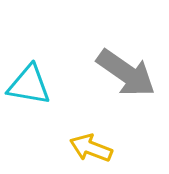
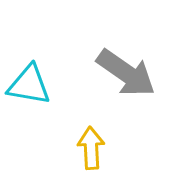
yellow arrow: rotated 66 degrees clockwise
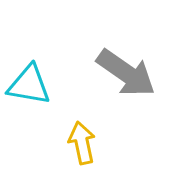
yellow arrow: moved 9 px left, 5 px up; rotated 9 degrees counterclockwise
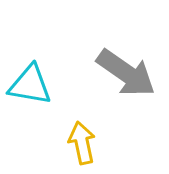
cyan triangle: moved 1 px right
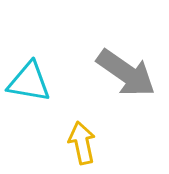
cyan triangle: moved 1 px left, 3 px up
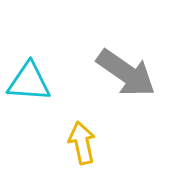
cyan triangle: rotated 6 degrees counterclockwise
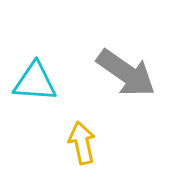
cyan triangle: moved 6 px right
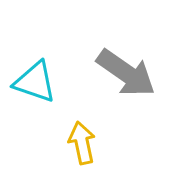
cyan triangle: rotated 15 degrees clockwise
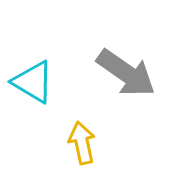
cyan triangle: moved 2 px left; rotated 12 degrees clockwise
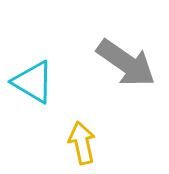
gray arrow: moved 10 px up
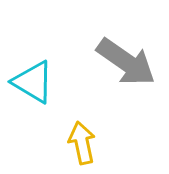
gray arrow: moved 1 px up
